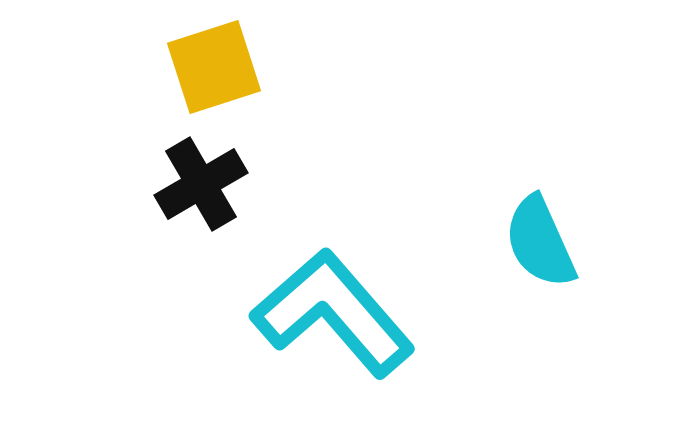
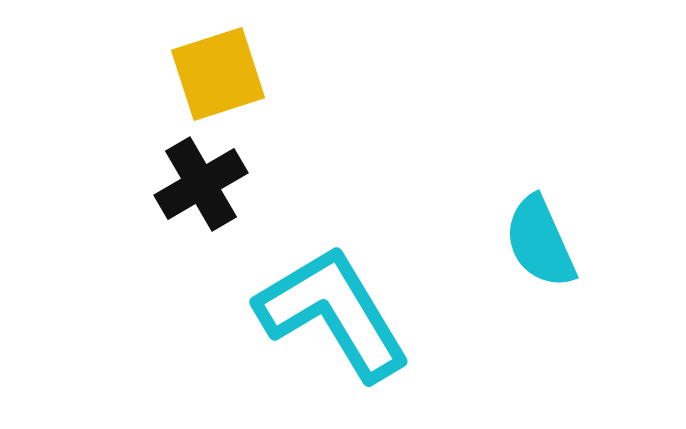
yellow square: moved 4 px right, 7 px down
cyan L-shape: rotated 10 degrees clockwise
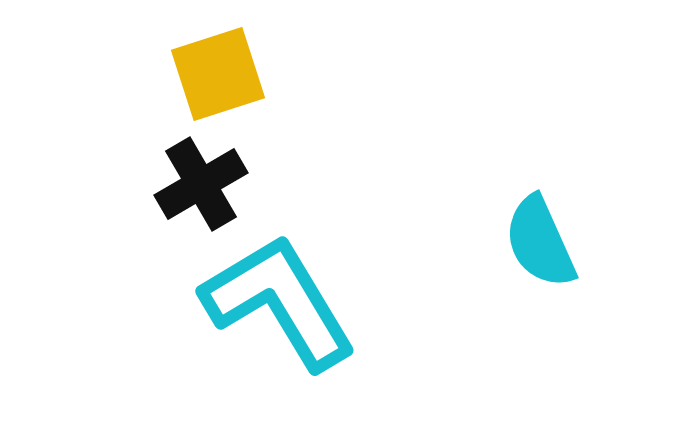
cyan L-shape: moved 54 px left, 11 px up
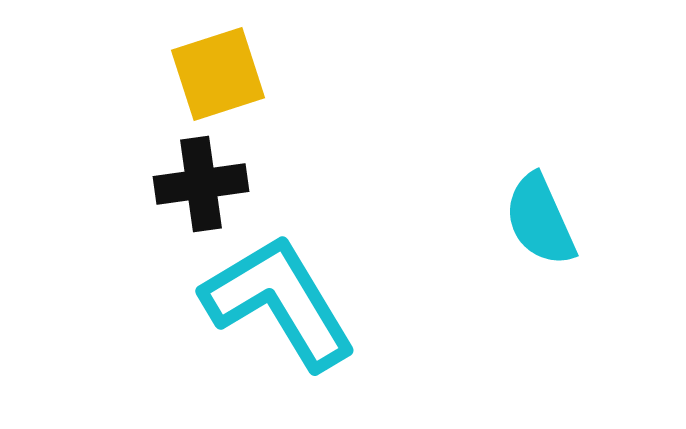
black cross: rotated 22 degrees clockwise
cyan semicircle: moved 22 px up
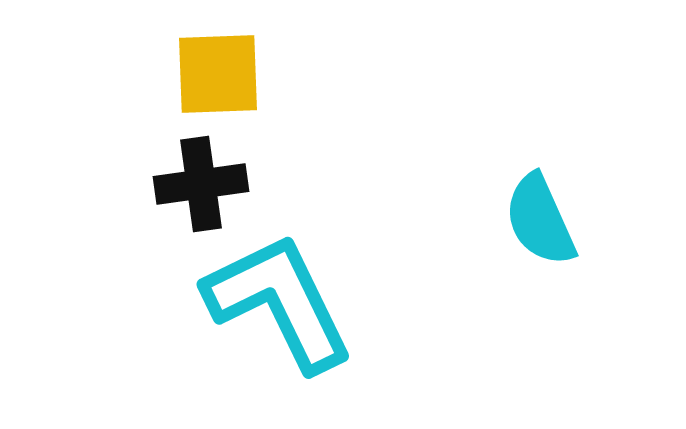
yellow square: rotated 16 degrees clockwise
cyan L-shape: rotated 5 degrees clockwise
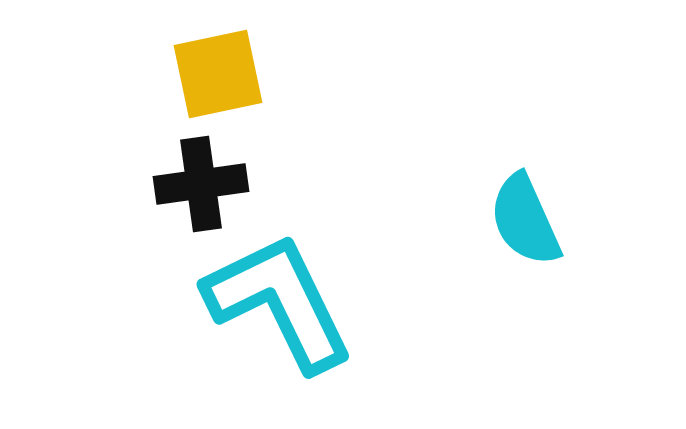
yellow square: rotated 10 degrees counterclockwise
cyan semicircle: moved 15 px left
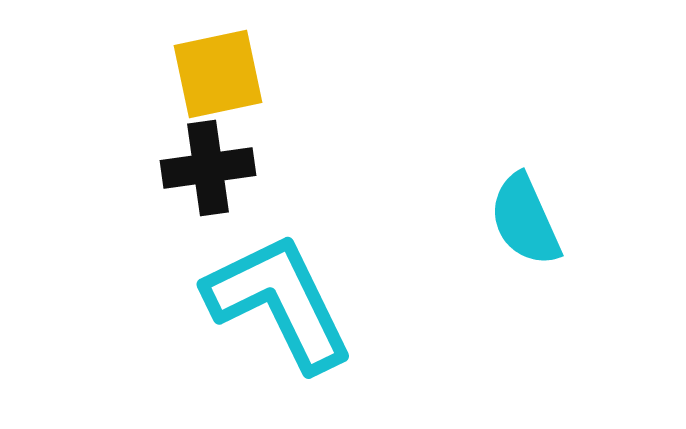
black cross: moved 7 px right, 16 px up
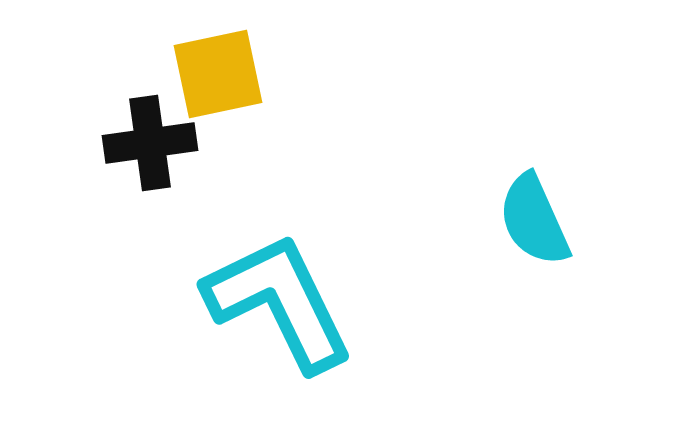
black cross: moved 58 px left, 25 px up
cyan semicircle: moved 9 px right
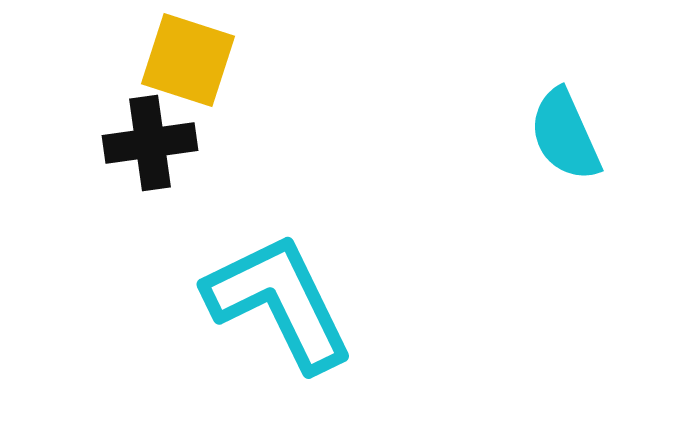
yellow square: moved 30 px left, 14 px up; rotated 30 degrees clockwise
cyan semicircle: moved 31 px right, 85 px up
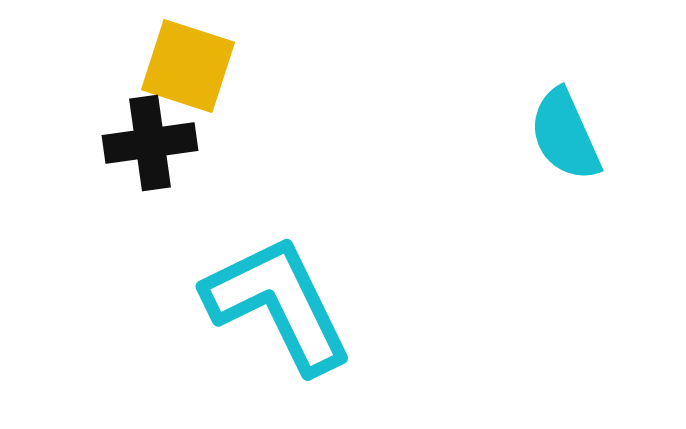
yellow square: moved 6 px down
cyan L-shape: moved 1 px left, 2 px down
